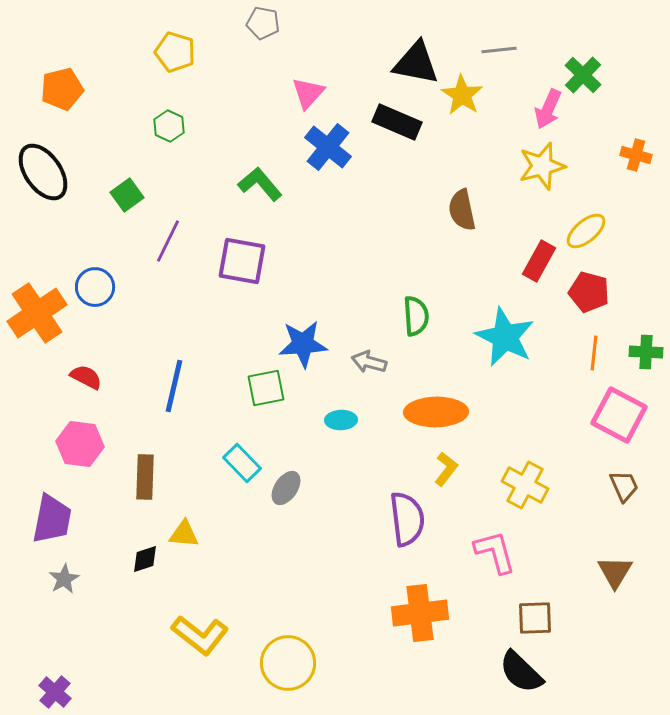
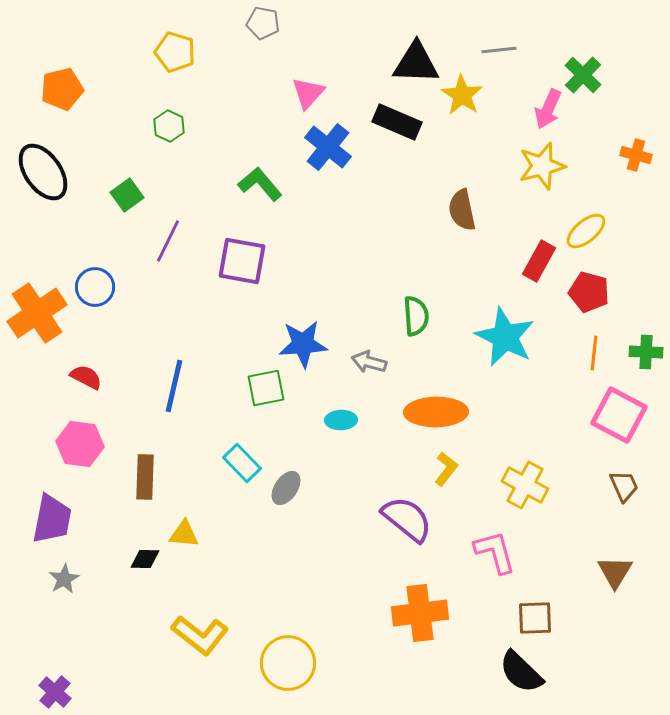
black triangle at (416, 63): rotated 9 degrees counterclockwise
purple semicircle at (407, 519): rotated 44 degrees counterclockwise
black diamond at (145, 559): rotated 20 degrees clockwise
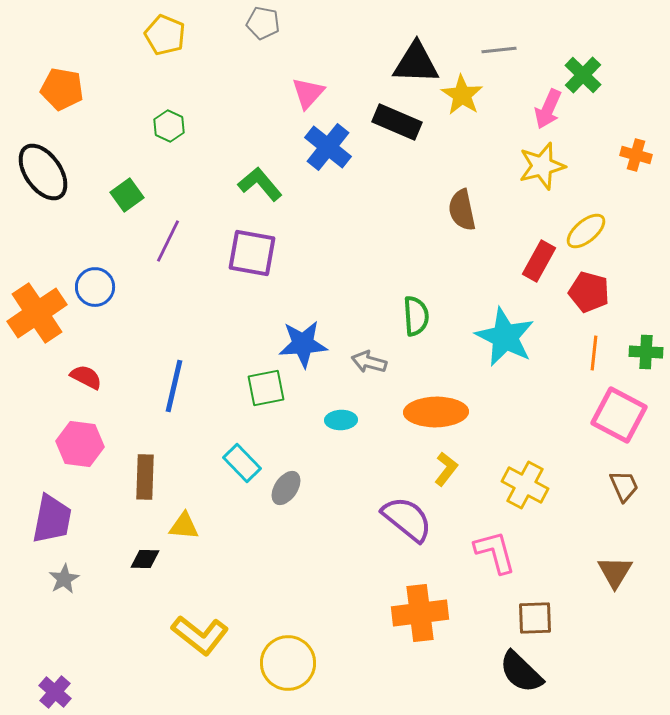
yellow pentagon at (175, 52): moved 10 px left, 17 px up; rotated 6 degrees clockwise
orange pentagon at (62, 89): rotated 24 degrees clockwise
purple square at (242, 261): moved 10 px right, 8 px up
yellow triangle at (184, 534): moved 8 px up
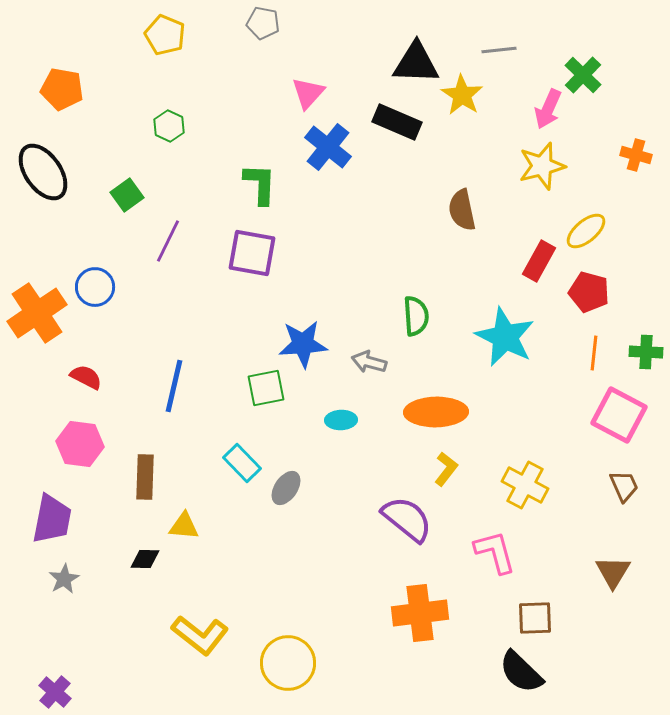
green L-shape at (260, 184): rotated 42 degrees clockwise
brown triangle at (615, 572): moved 2 px left
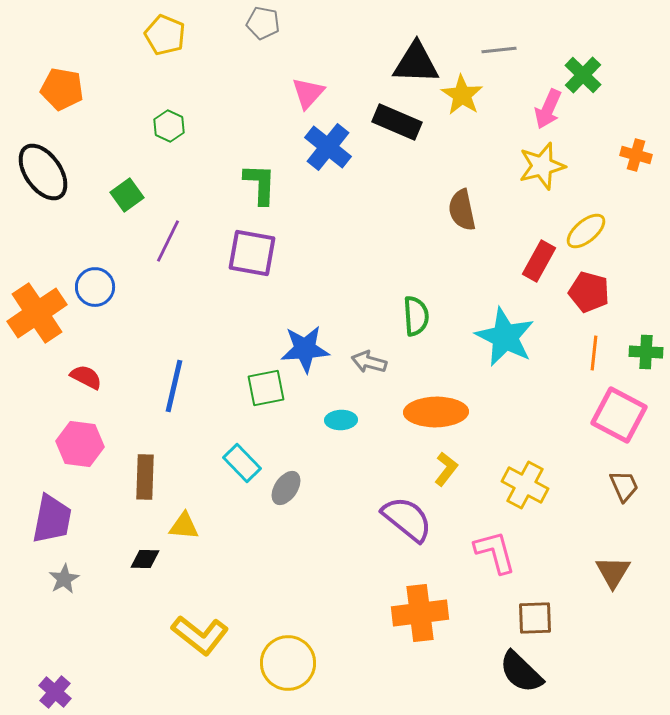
blue star at (303, 344): moved 2 px right, 5 px down
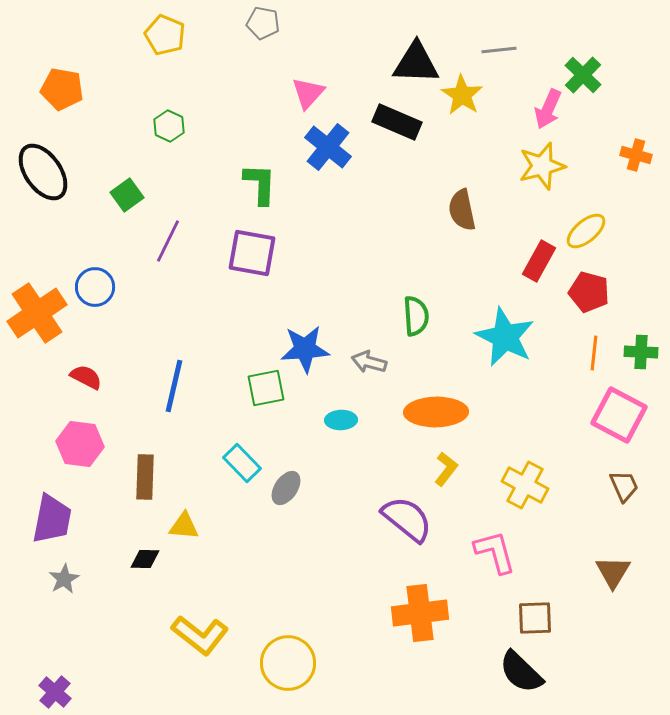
green cross at (646, 352): moved 5 px left
